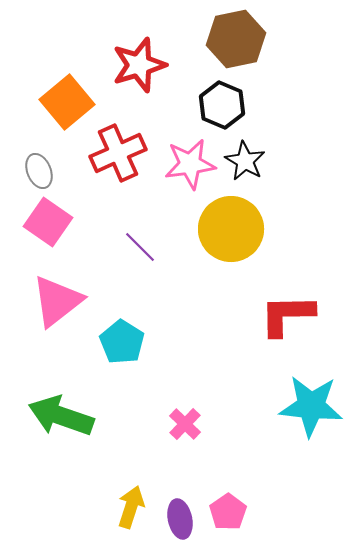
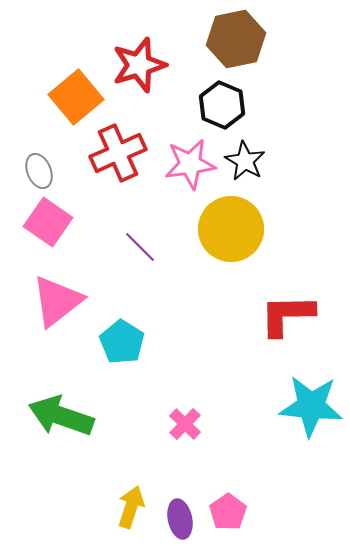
orange square: moved 9 px right, 5 px up
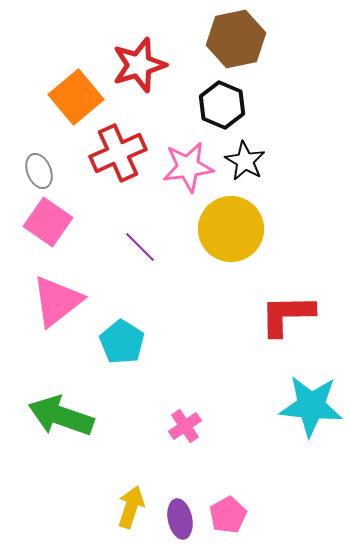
pink star: moved 2 px left, 3 px down
pink cross: moved 2 px down; rotated 12 degrees clockwise
pink pentagon: moved 3 px down; rotated 6 degrees clockwise
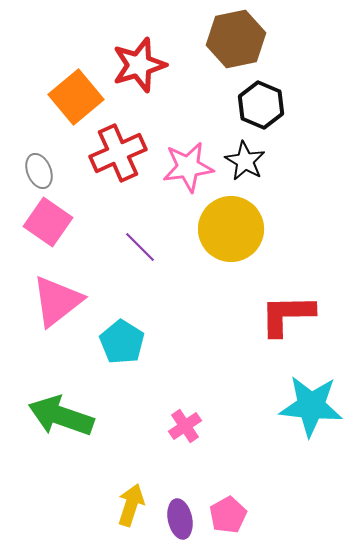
black hexagon: moved 39 px right
yellow arrow: moved 2 px up
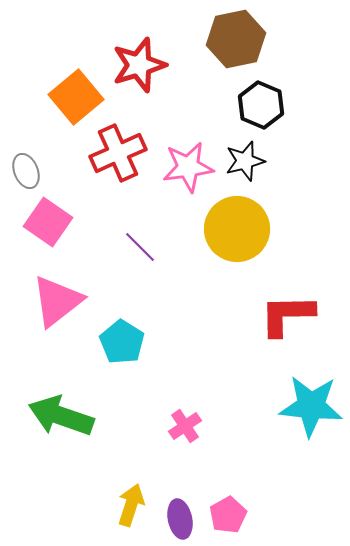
black star: rotated 27 degrees clockwise
gray ellipse: moved 13 px left
yellow circle: moved 6 px right
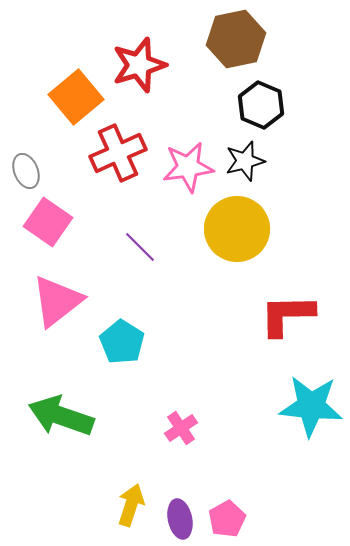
pink cross: moved 4 px left, 2 px down
pink pentagon: moved 1 px left, 4 px down
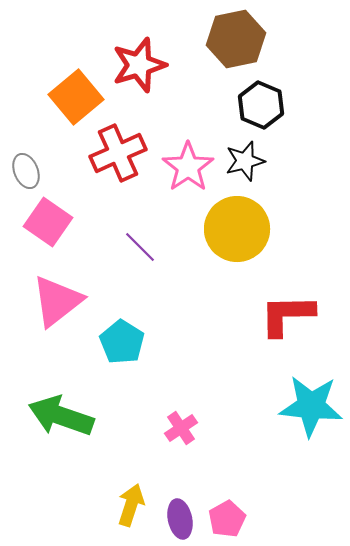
pink star: rotated 27 degrees counterclockwise
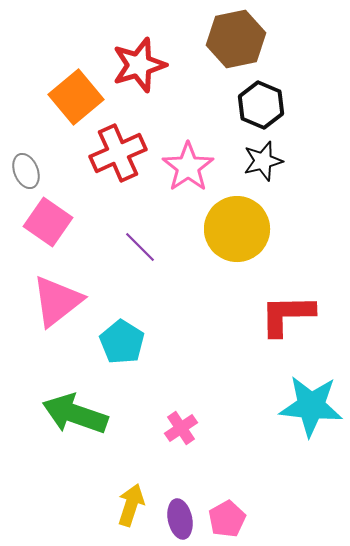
black star: moved 18 px right
green arrow: moved 14 px right, 2 px up
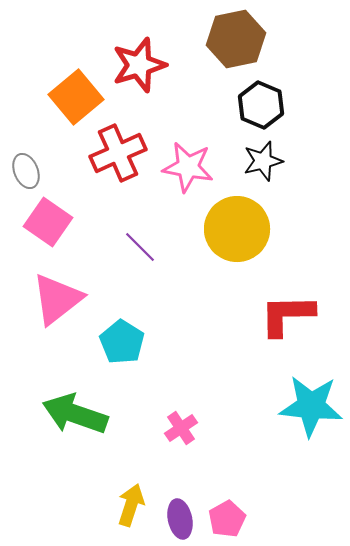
pink star: rotated 27 degrees counterclockwise
pink triangle: moved 2 px up
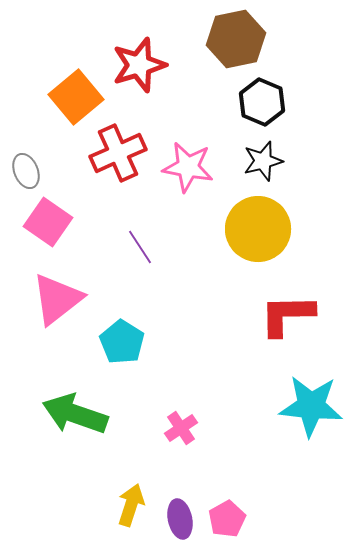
black hexagon: moved 1 px right, 3 px up
yellow circle: moved 21 px right
purple line: rotated 12 degrees clockwise
